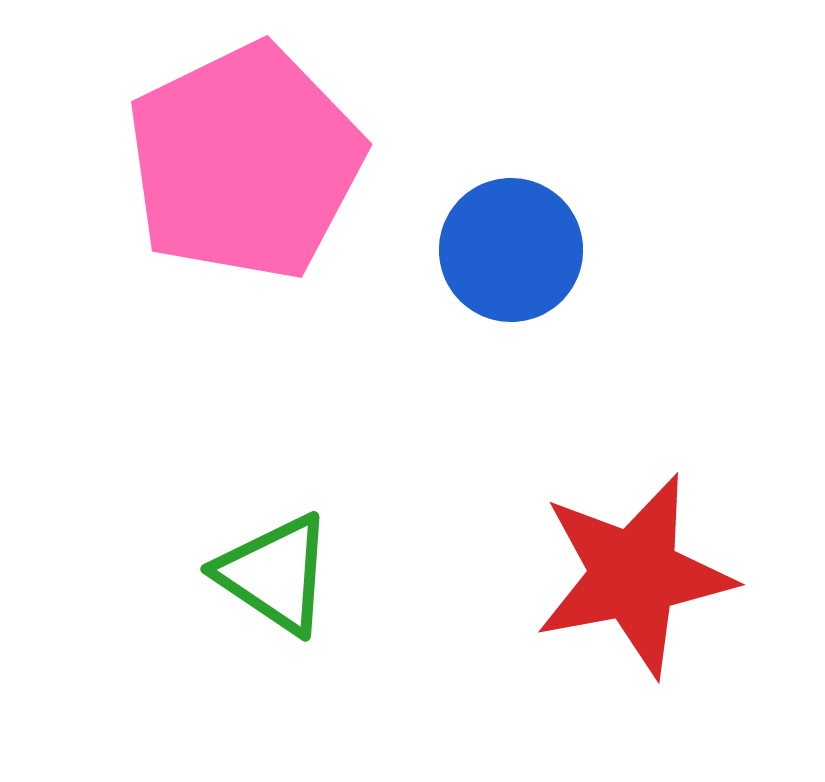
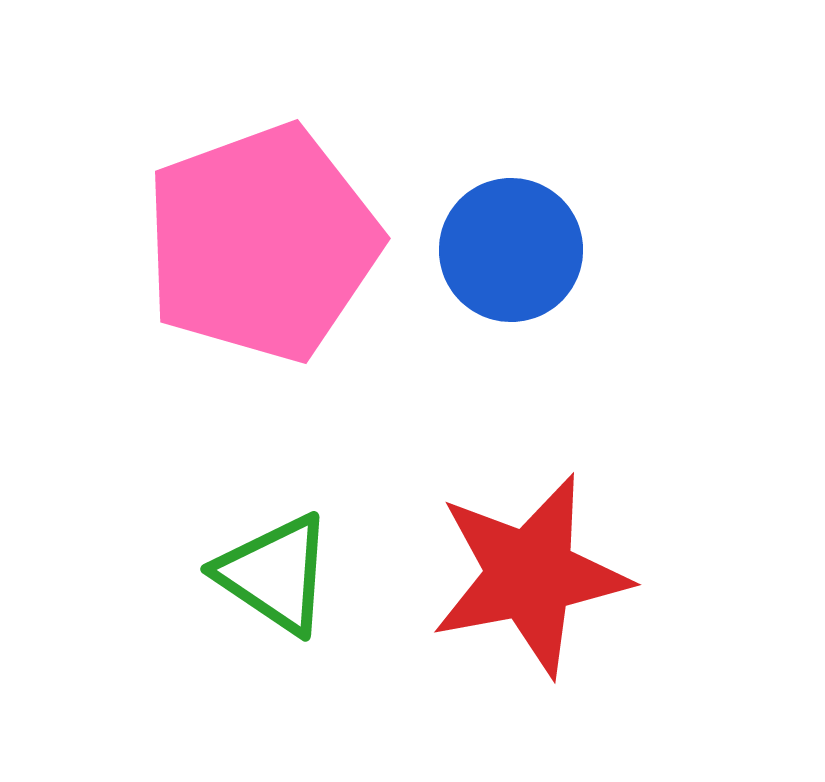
pink pentagon: moved 17 px right, 81 px down; rotated 6 degrees clockwise
red star: moved 104 px left
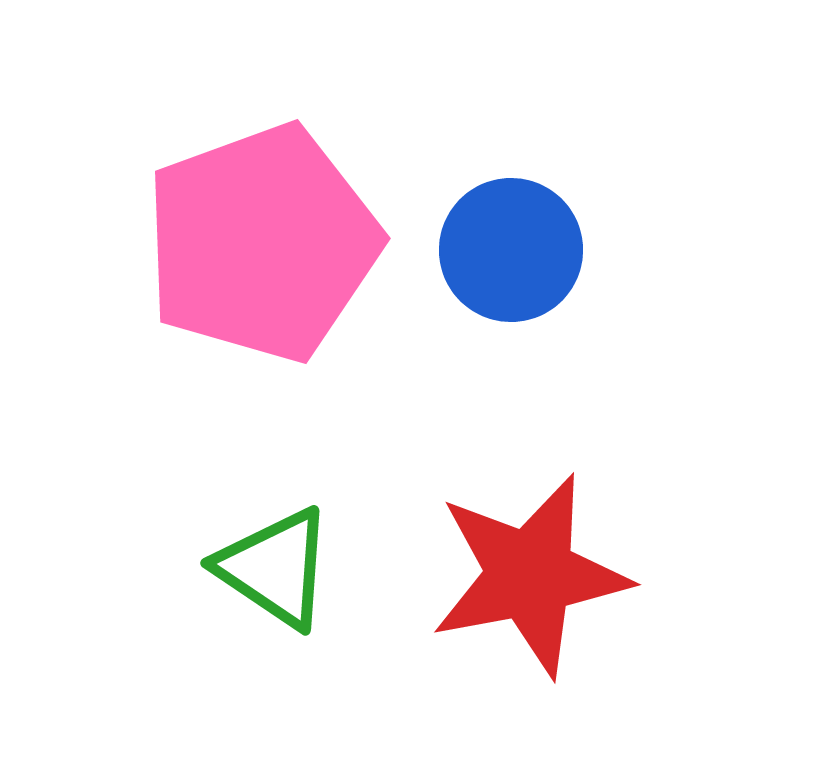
green triangle: moved 6 px up
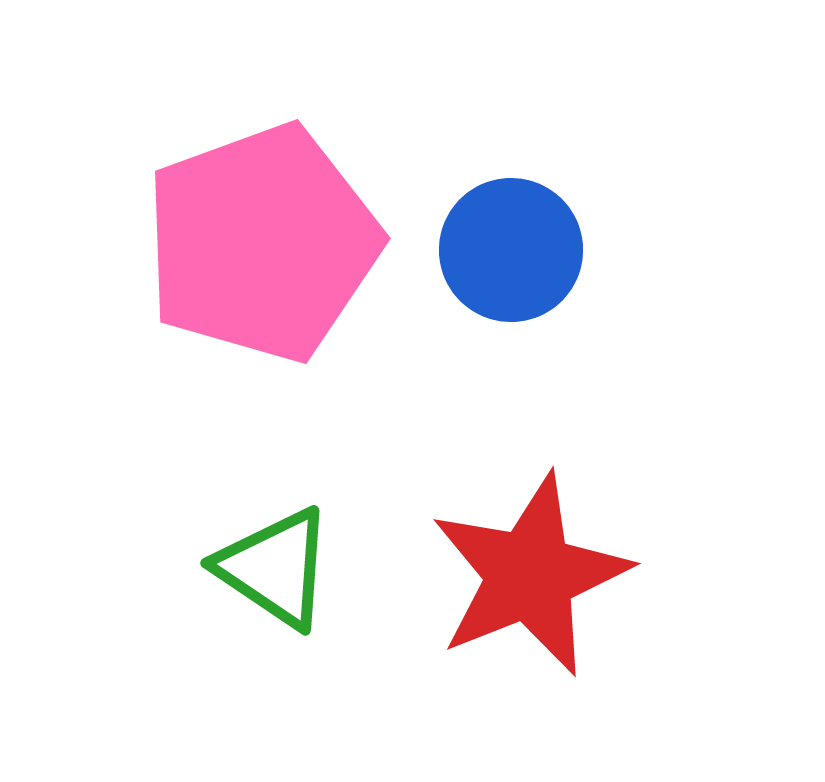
red star: rotated 11 degrees counterclockwise
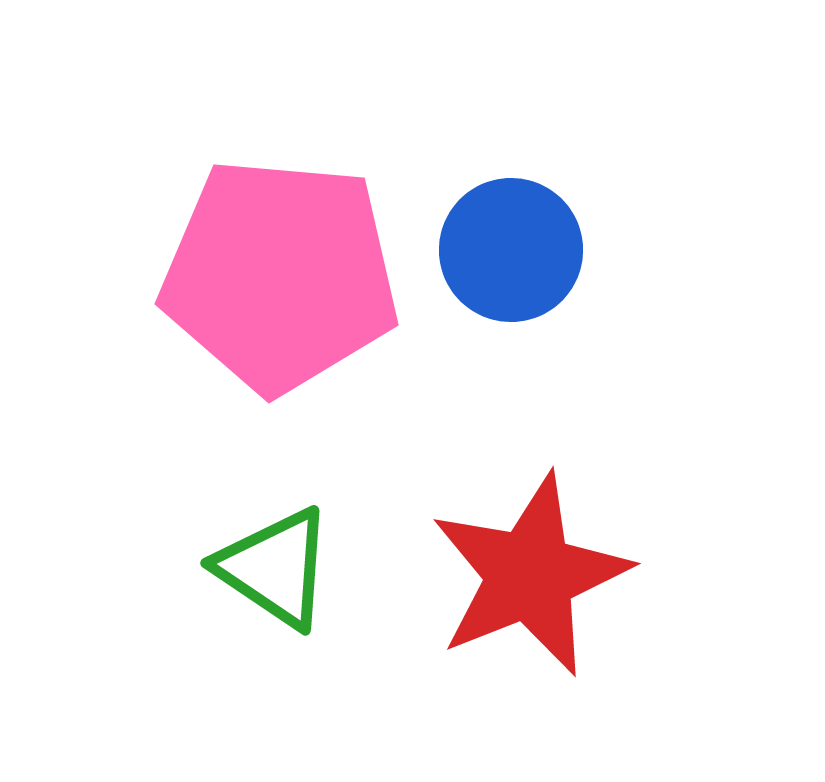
pink pentagon: moved 18 px right, 32 px down; rotated 25 degrees clockwise
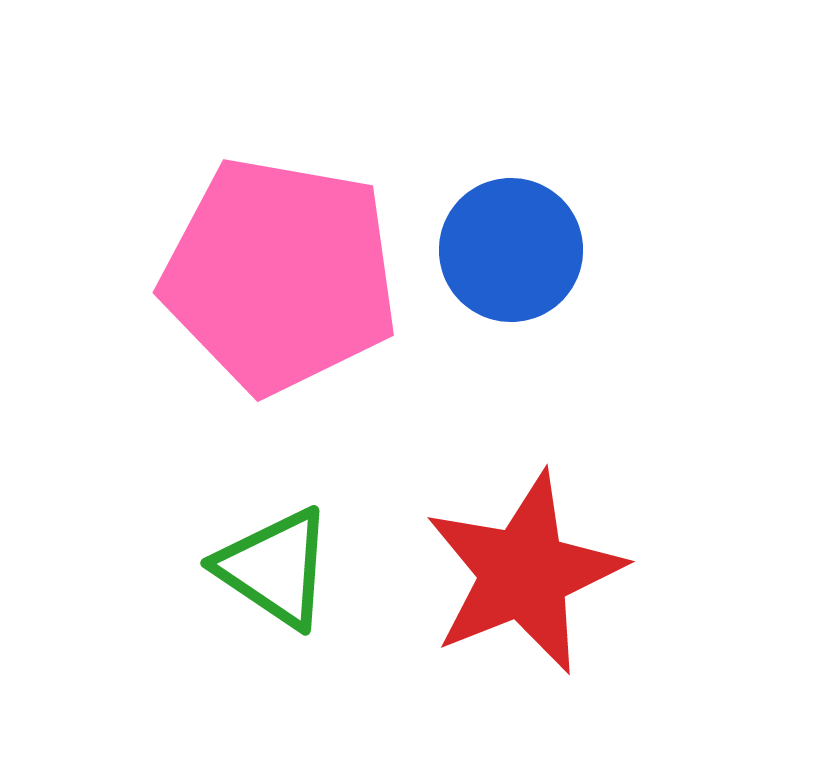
pink pentagon: rotated 5 degrees clockwise
red star: moved 6 px left, 2 px up
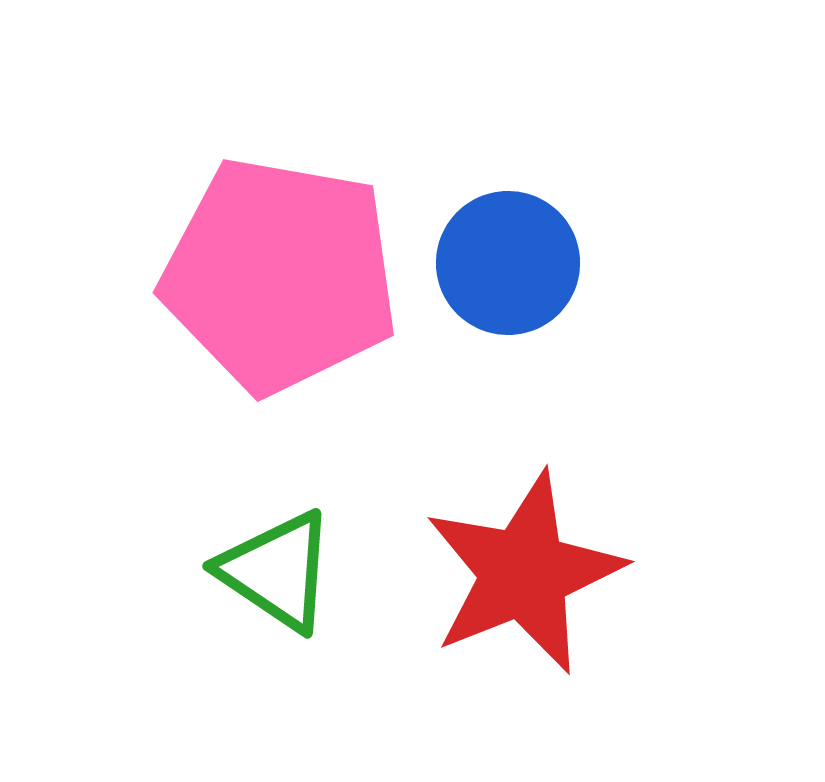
blue circle: moved 3 px left, 13 px down
green triangle: moved 2 px right, 3 px down
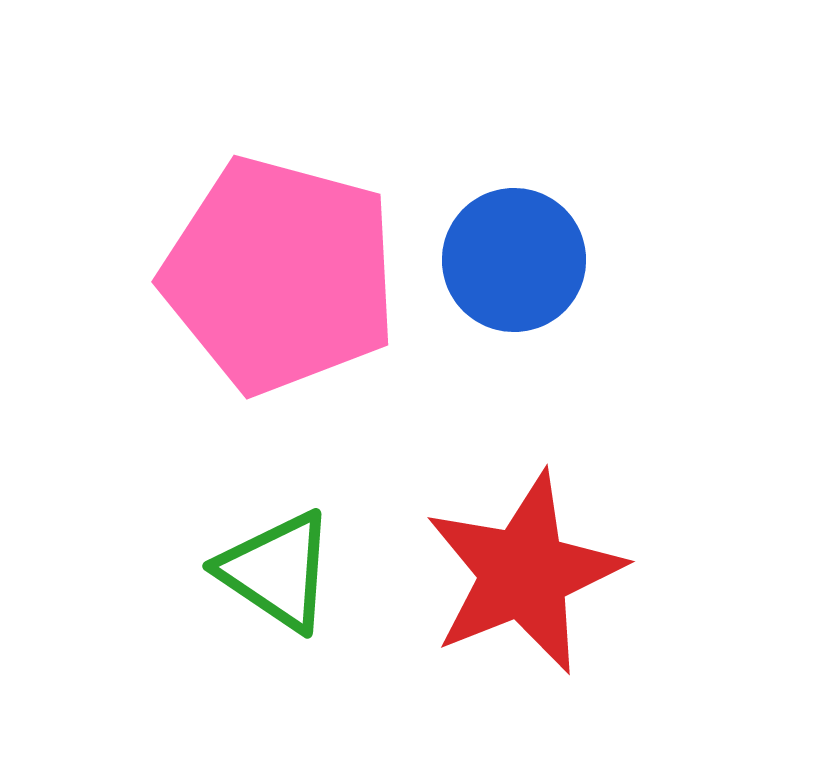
blue circle: moved 6 px right, 3 px up
pink pentagon: rotated 5 degrees clockwise
